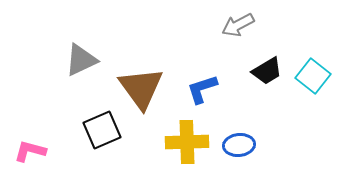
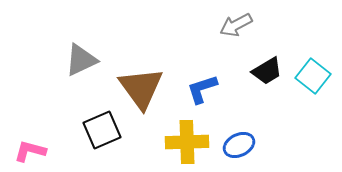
gray arrow: moved 2 px left
blue ellipse: rotated 20 degrees counterclockwise
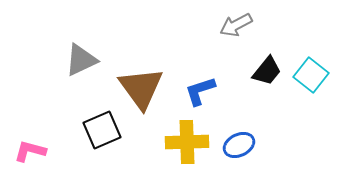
black trapezoid: rotated 20 degrees counterclockwise
cyan square: moved 2 px left, 1 px up
blue L-shape: moved 2 px left, 2 px down
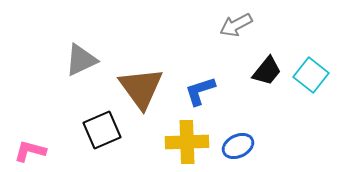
blue ellipse: moved 1 px left, 1 px down
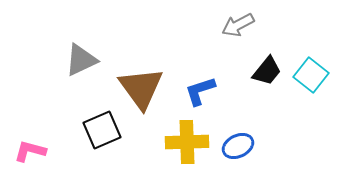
gray arrow: moved 2 px right
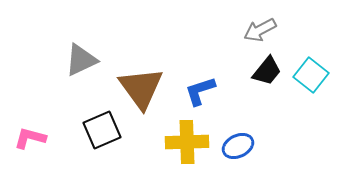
gray arrow: moved 22 px right, 5 px down
pink L-shape: moved 13 px up
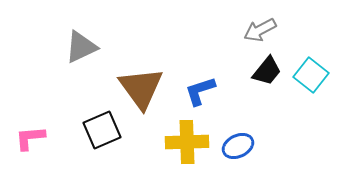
gray triangle: moved 13 px up
pink L-shape: rotated 20 degrees counterclockwise
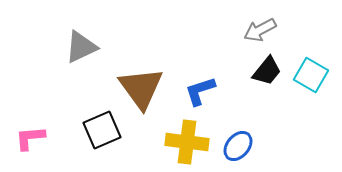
cyan square: rotated 8 degrees counterclockwise
yellow cross: rotated 9 degrees clockwise
blue ellipse: rotated 24 degrees counterclockwise
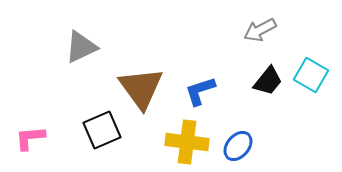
black trapezoid: moved 1 px right, 10 px down
